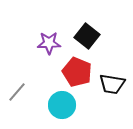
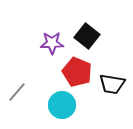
purple star: moved 3 px right
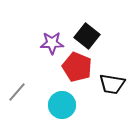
red pentagon: moved 5 px up
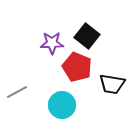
gray line: rotated 20 degrees clockwise
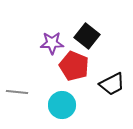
red pentagon: moved 3 px left, 1 px up
black trapezoid: rotated 36 degrees counterclockwise
gray line: rotated 35 degrees clockwise
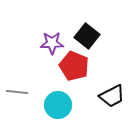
black trapezoid: moved 12 px down
cyan circle: moved 4 px left
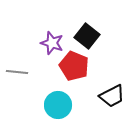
purple star: rotated 20 degrees clockwise
gray line: moved 20 px up
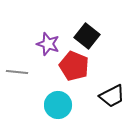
purple star: moved 4 px left, 1 px down
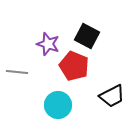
black square: rotated 10 degrees counterclockwise
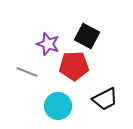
red pentagon: rotated 24 degrees counterclockwise
gray line: moved 10 px right; rotated 15 degrees clockwise
black trapezoid: moved 7 px left, 3 px down
cyan circle: moved 1 px down
